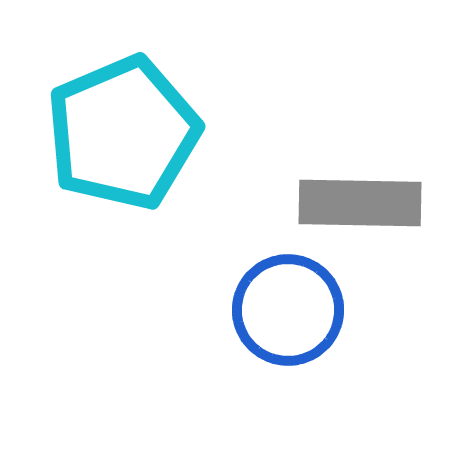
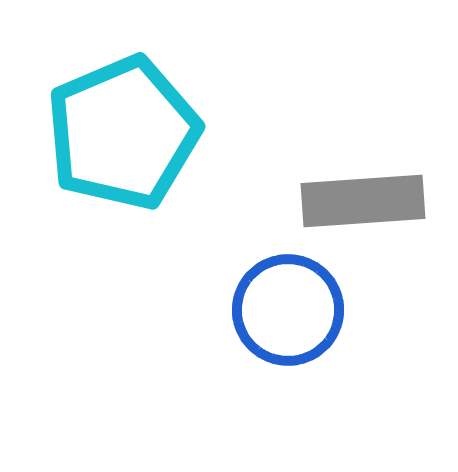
gray rectangle: moved 3 px right, 2 px up; rotated 5 degrees counterclockwise
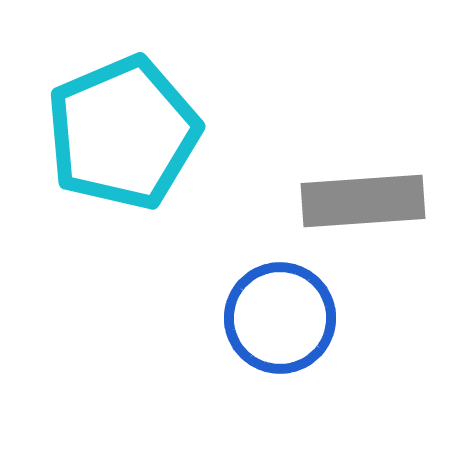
blue circle: moved 8 px left, 8 px down
